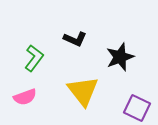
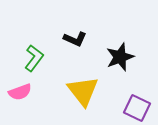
pink semicircle: moved 5 px left, 5 px up
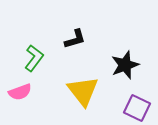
black L-shape: rotated 40 degrees counterclockwise
black star: moved 5 px right, 8 px down
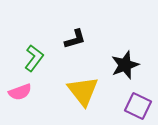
purple square: moved 1 px right, 2 px up
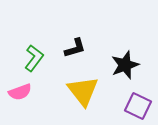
black L-shape: moved 9 px down
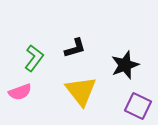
yellow triangle: moved 2 px left
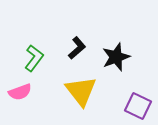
black L-shape: moved 2 px right; rotated 25 degrees counterclockwise
black star: moved 9 px left, 8 px up
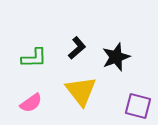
green L-shape: rotated 52 degrees clockwise
pink semicircle: moved 11 px right, 11 px down; rotated 15 degrees counterclockwise
purple square: rotated 12 degrees counterclockwise
